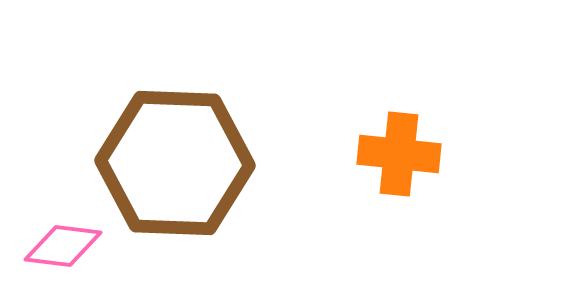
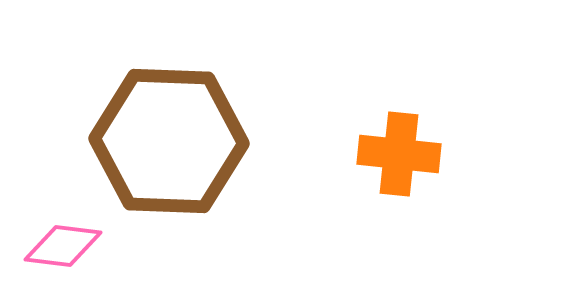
brown hexagon: moved 6 px left, 22 px up
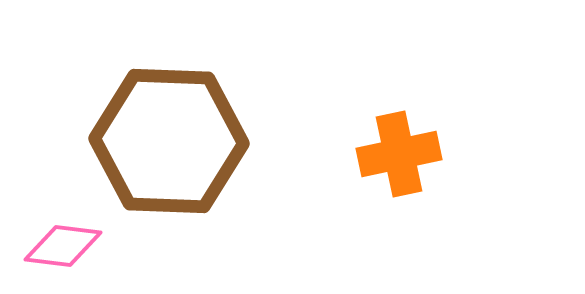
orange cross: rotated 18 degrees counterclockwise
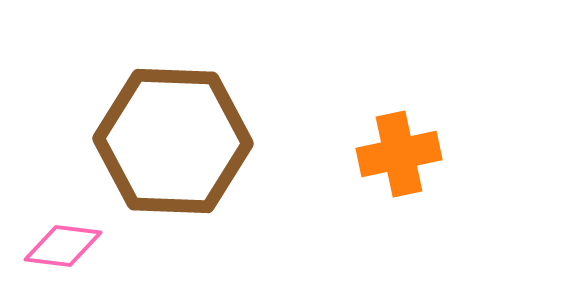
brown hexagon: moved 4 px right
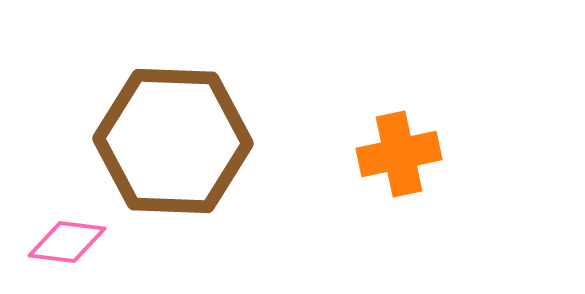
pink diamond: moved 4 px right, 4 px up
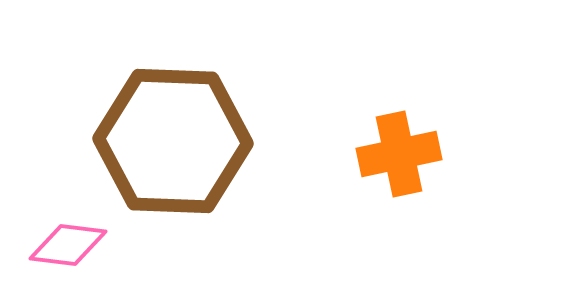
pink diamond: moved 1 px right, 3 px down
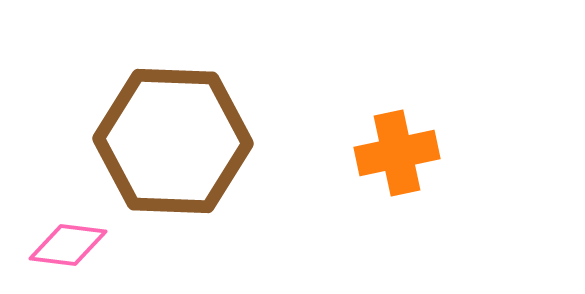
orange cross: moved 2 px left, 1 px up
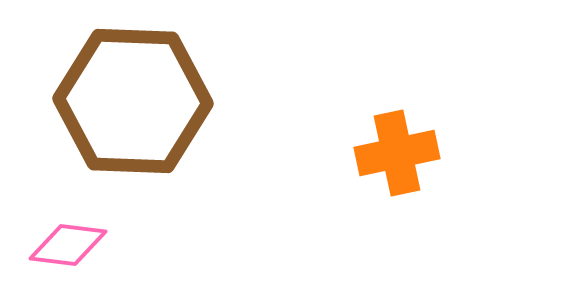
brown hexagon: moved 40 px left, 40 px up
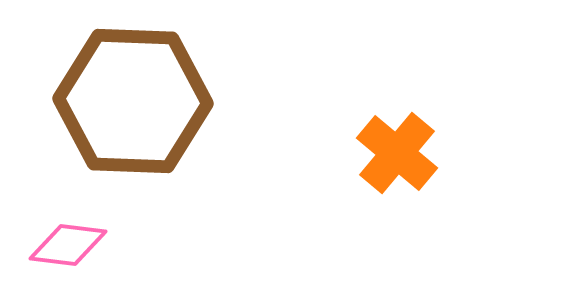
orange cross: rotated 38 degrees counterclockwise
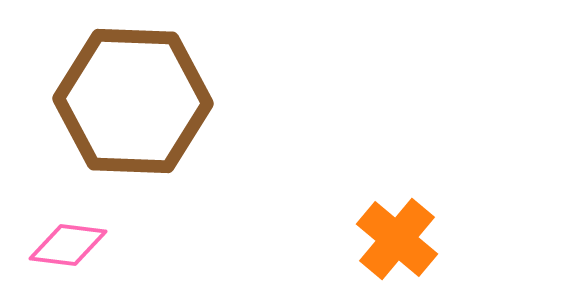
orange cross: moved 86 px down
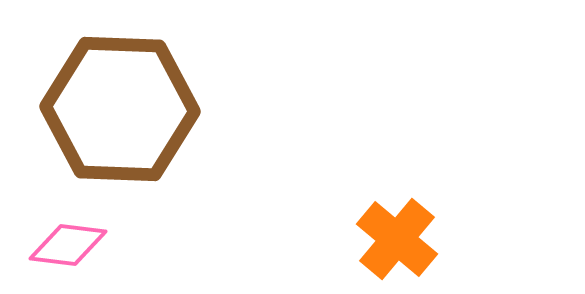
brown hexagon: moved 13 px left, 8 px down
